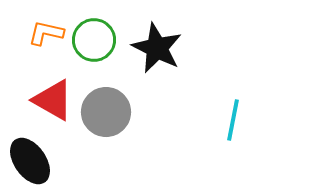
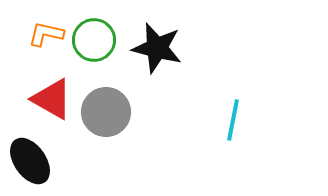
orange L-shape: moved 1 px down
black star: rotated 12 degrees counterclockwise
red triangle: moved 1 px left, 1 px up
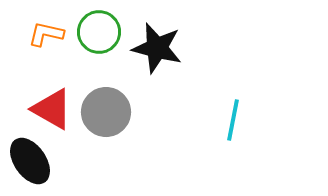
green circle: moved 5 px right, 8 px up
red triangle: moved 10 px down
